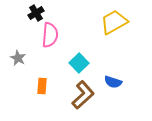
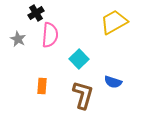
gray star: moved 19 px up
cyan square: moved 4 px up
brown L-shape: rotated 32 degrees counterclockwise
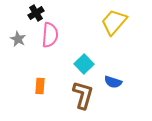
yellow trapezoid: rotated 20 degrees counterclockwise
cyan square: moved 5 px right, 5 px down
orange rectangle: moved 2 px left
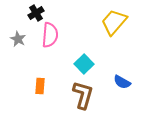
blue semicircle: moved 9 px right; rotated 12 degrees clockwise
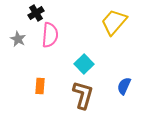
blue semicircle: moved 2 px right, 4 px down; rotated 84 degrees clockwise
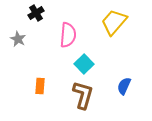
pink semicircle: moved 18 px right
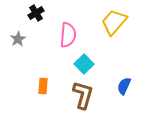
gray star: rotated 14 degrees clockwise
orange rectangle: moved 3 px right
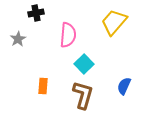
black cross: rotated 21 degrees clockwise
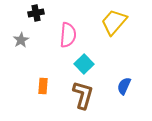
gray star: moved 3 px right, 1 px down
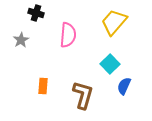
black cross: rotated 28 degrees clockwise
cyan square: moved 26 px right
